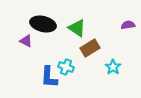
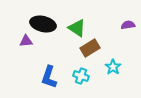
purple triangle: rotated 32 degrees counterclockwise
cyan cross: moved 15 px right, 9 px down
blue L-shape: rotated 15 degrees clockwise
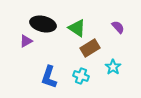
purple semicircle: moved 10 px left, 2 px down; rotated 56 degrees clockwise
purple triangle: rotated 24 degrees counterclockwise
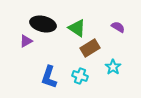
purple semicircle: rotated 16 degrees counterclockwise
cyan cross: moved 1 px left
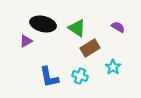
blue L-shape: rotated 30 degrees counterclockwise
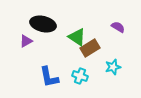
green triangle: moved 9 px down
cyan star: rotated 21 degrees clockwise
